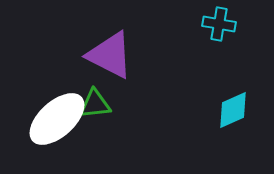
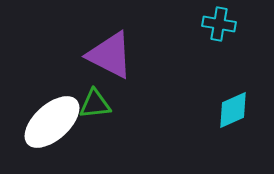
white ellipse: moved 5 px left, 3 px down
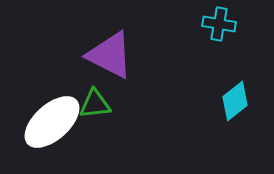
cyan diamond: moved 2 px right, 9 px up; rotated 15 degrees counterclockwise
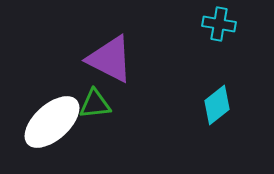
purple triangle: moved 4 px down
cyan diamond: moved 18 px left, 4 px down
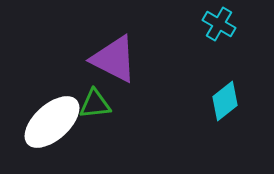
cyan cross: rotated 20 degrees clockwise
purple triangle: moved 4 px right
cyan diamond: moved 8 px right, 4 px up
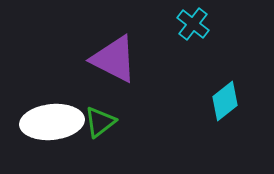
cyan cross: moved 26 px left; rotated 8 degrees clockwise
green triangle: moved 5 px right, 18 px down; rotated 32 degrees counterclockwise
white ellipse: rotated 36 degrees clockwise
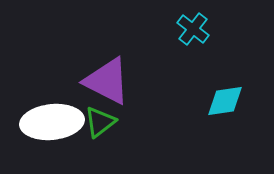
cyan cross: moved 5 px down
purple triangle: moved 7 px left, 22 px down
cyan diamond: rotated 30 degrees clockwise
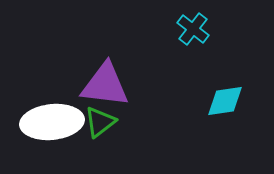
purple triangle: moved 2 px left, 4 px down; rotated 20 degrees counterclockwise
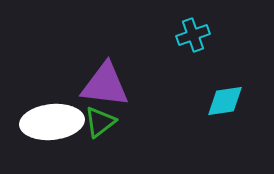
cyan cross: moved 6 px down; rotated 32 degrees clockwise
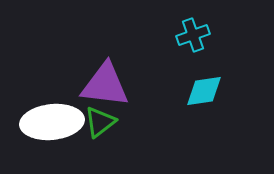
cyan diamond: moved 21 px left, 10 px up
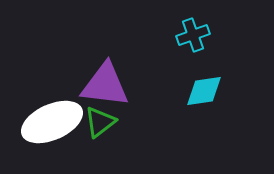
white ellipse: rotated 18 degrees counterclockwise
